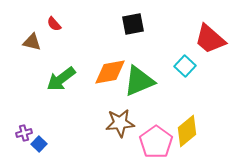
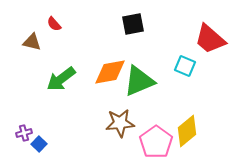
cyan square: rotated 20 degrees counterclockwise
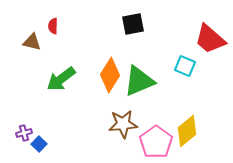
red semicircle: moved 1 px left, 2 px down; rotated 42 degrees clockwise
orange diamond: moved 3 px down; rotated 48 degrees counterclockwise
brown star: moved 3 px right, 1 px down
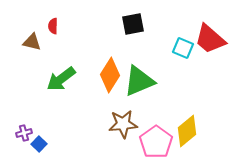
cyan square: moved 2 px left, 18 px up
